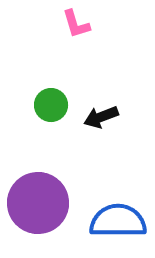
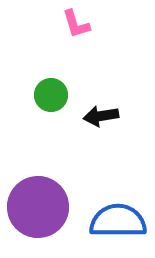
green circle: moved 10 px up
black arrow: moved 1 px up; rotated 12 degrees clockwise
purple circle: moved 4 px down
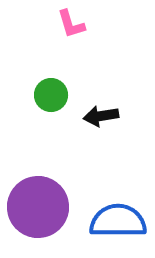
pink L-shape: moved 5 px left
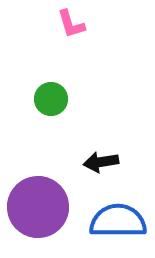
green circle: moved 4 px down
black arrow: moved 46 px down
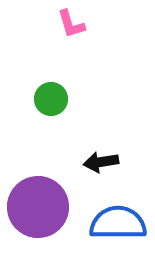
blue semicircle: moved 2 px down
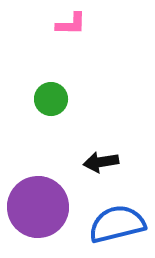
pink L-shape: rotated 72 degrees counterclockwise
blue semicircle: moved 1 px left, 1 px down; rotated 14 degrees counterclockwise
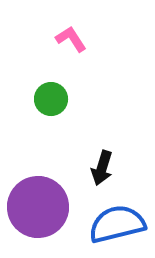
pink L-shape: moved 15 px down; rotated 124 degrees counterclockwise
black arrow: moved 1 px right, 6 px down; rotated 64 degrees counterclockwise
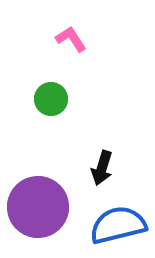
blue semicircle: moved 1 px right, 1 px down
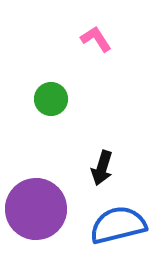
pink L-shape: moved 25 px right
purple circle: moved 2 px left, 2 px down
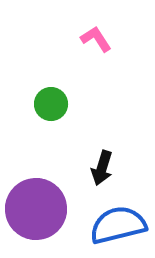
green circle: moved 5 px down
